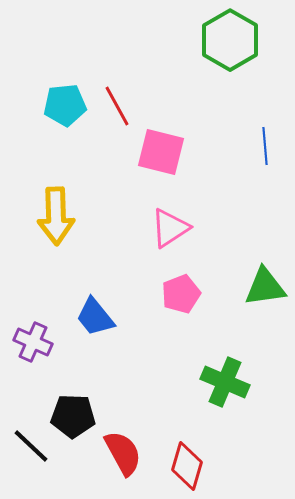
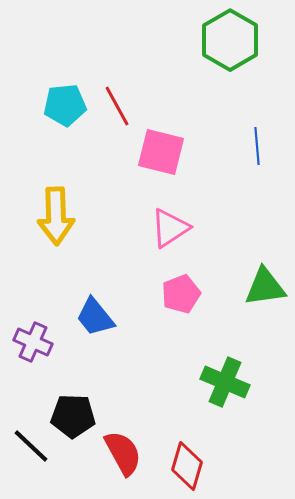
blue line: moved 8 px left
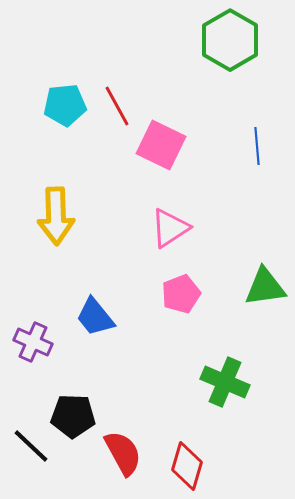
pink square: moved 7 px up; rotated 12 degrees clockwise
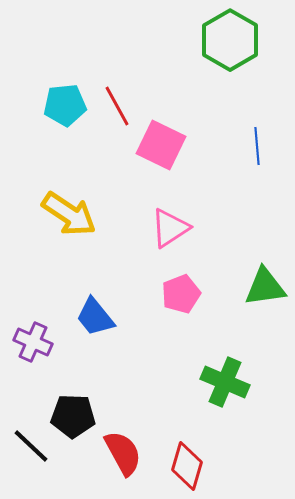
yellow arrow: moved 13 px right, 2 px up; rotated 54 degrees counterclockwise
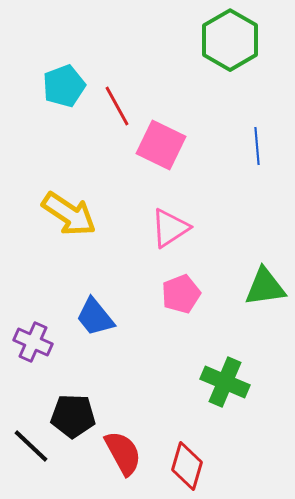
cyan pentagon: moved 1 px left, 19 px up; rotated 15 degrees counterclockwise
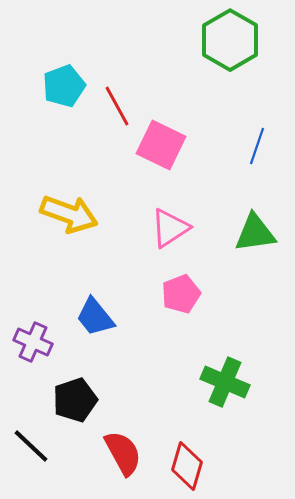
blue line: rotated 24 degrees clockwise
yellow arrow: rotated 14 degrees counterclockwise
green triangle: moved 10 px left, 54 px up
black pentagon: moved 2 px right, 16 px up; rotated 21 degrees counterclockwise
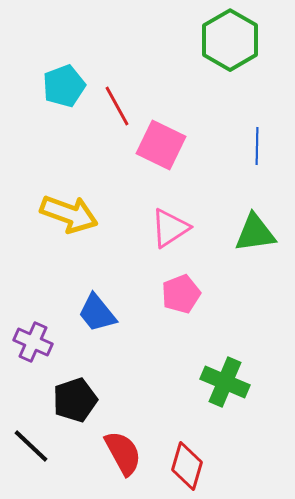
blue line: rotated 18 degrees counterclockwise
blue trapezoid: moved 2 px right, 4 px up
